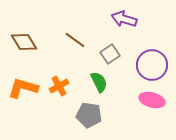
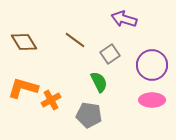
orange cross: moved 8 px left, 14 px down
pink ellipse: rotated 15 degrees counterclockwise
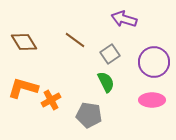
purple circle: moved 2 px right, 3 px up
green semicircle: moved 7 px right
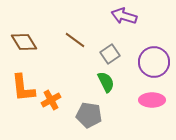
purple arrow: moved 3 px up
orange L-shape: rotated 112 degrees counterclockwise
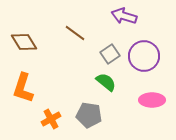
brown line: moved 7 px up
purple circle: moved 10 px left, 6 px up
green semicircle: rotated 25 degrees counterclockwise
orange L-shape: rotated 24 degrees clockwise
orange cross: moved 19 px down
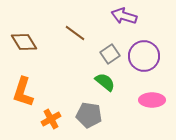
green semicircle: moved 1 px left
orange L-shape: moved 4 px down
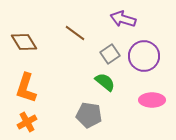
purple arrow: moved 1 px left, 3 px down
orange L-shape: moved 3 px right, 4 px up
orange cross: moved 24 px left, 3 px down
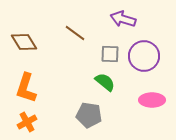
gray square: rotated 36 degrees clockwise
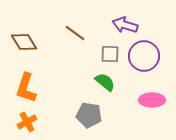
purple arrow: moved 2 px right, 6 px down
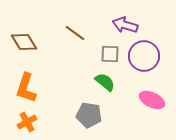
pink ellipse: rotated 25 degrees clockwise
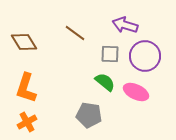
purple circle: moved 1 px right
pink ellipse: moved 16 px left, 8 px up
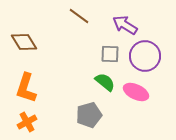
purple arrow: rotated 15 degrees clockwise
brown line: moved 4 px right, 17 px up
gray pentagon: rotated 25 degrees counterclockwise
